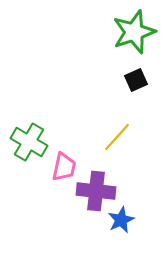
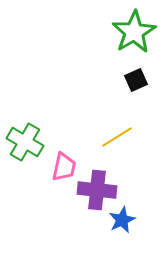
green star: rotated 12 degrees counterclockwise
yellow line: rotated 16 degrees clockwise
green cross: moved 4 px left
purple cross: moved 1 px right, 1 px up
blue star: moved 1 px right
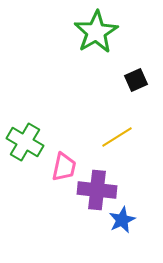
green star: moved 38 px left
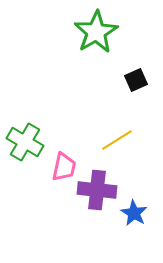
yellow line: moved 3 px down
blue star: moved 12 px right, 7 px up; rotated 16 degrees counterclockwise
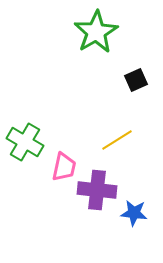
blue star: rotated 24 degrees counterclockwise
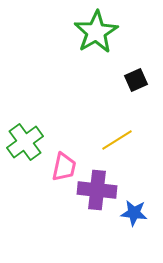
green cross: rotated 24 degrees clockwise
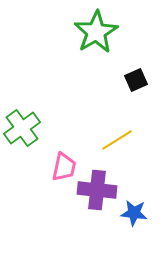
green cross: moved 3 px left, 14 px up
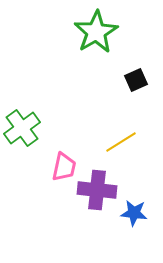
yellow line: moved 4 px right, 2 px down
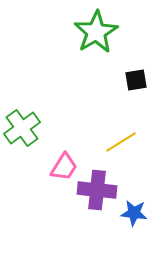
black square: rotated 15 degrees clockwise
pink trapezoid: rotated 20 degrees clockwise
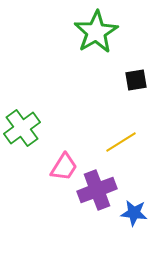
purple cross: rotated 27 degrees counterclockwise
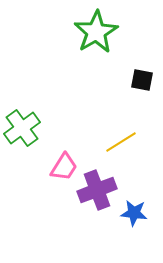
black square: moved 6 px right; rotated 20 degrees clockwise
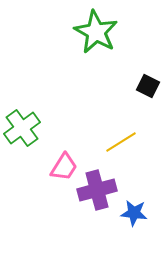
green star: rotated 12 degrees counterclockwise
black square: moved 6 px right, 6 px down; rotated 15 degrees clockwise
purple cross: rotated 6 degrees clockwise
